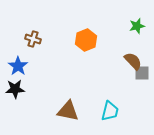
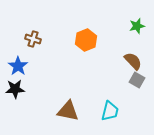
gray square: moved 5 px left, 7 px down; rotated 28 degrees clockwise
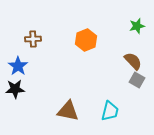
brown cross: rotated 21 degrees counterclockwise
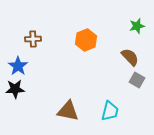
brown semicircle: moved 3 px left, 4 px up
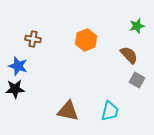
brown cross: rotated 14 degrees clockwise
brown semicircle: moved 1 px left, 2 px up
blue star: rotated 18 degrees counterclockwise
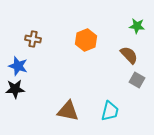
green star: rotated 21 degrees clockwise
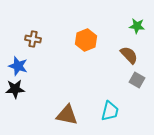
brown triangle: moved 1 px left, 4 px down
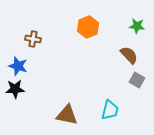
orange hexagon: moved 2 px right, 13 px up
cyan trapezoid: moved 1 px up
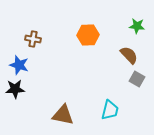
orange hexagon: moved 8 px down; rotated 20 degrees clockwise
blue star: moved 1 px right, 1 px up
gray square: moved 1 px up
brown triangle: moved 4 px left
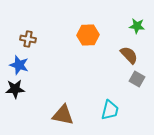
brown cross: moved 5 px left
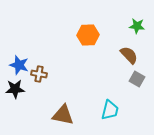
brown cross: moved 11 px right, 35 px down
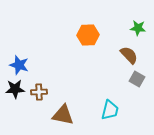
green star: moved 1 px right, 2 px down
brown cross: moved 18 px down; rotated 14 degrees counterclockwise
